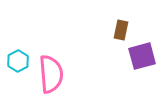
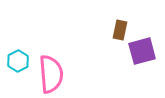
brown rectangle: moved 1 px left
purple square: moved 5 px up
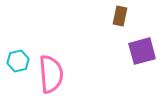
brown rectangle: moved 14 px up
cyan hexagon: rotated 15 degrees clockwise
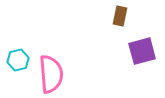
cyan hexagon: moved 1 px up
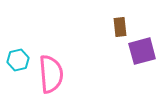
brown rectangle: moved 11 px down; rotated 18 degrees counterclockwise
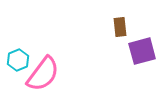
cyan hexagon: rotated 10 degrees counterclockwise
pink semicircle: moved 8 px left; rotated 42 degrees clockwise
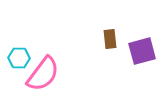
brown rectangle: moved 10 px left, 12 px down
cyan hexagon: moved 1 px right, 2 px up; rotated 25 degrees clockwise
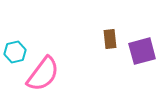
cyan hexagon: moved 4 px left, 6 px up; rotated 15 degrees counterclockwise
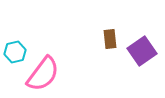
purple square: rotated 20 degrees counterclockwise
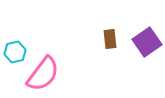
purple square: moved 5 px right, 9 px up
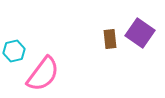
purple square: moved 7 px left, 9 px up; rotated 20 degrees counterclockwise
cyan hexagon: moved 1 px left, 1 px up
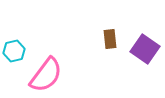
purple square: moved 5 px right, 16 px down
pink semicircle: moved 3 px right, 1 px down
